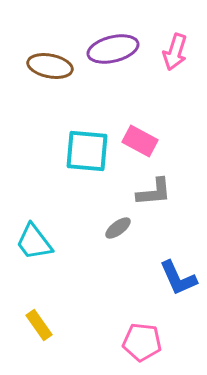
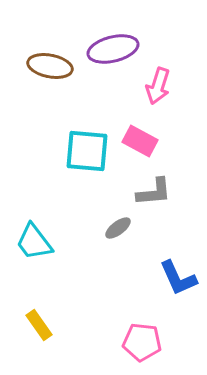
pink arrow: moved 17 px left, 34 px down
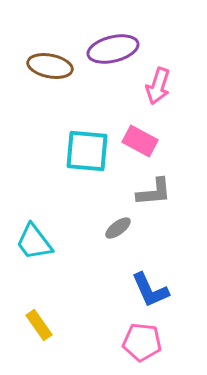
blue L-shape: moved 28 px left, 12 px down
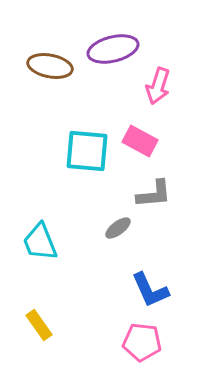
gray L-shape: moved 2 px down
cyan trapezoid: moved 6 px right; rotated 15 degrees clockwise
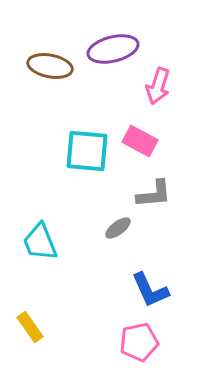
yellow rectangle: moved 9 px left, 2 px down
pink pentagon: moved 3 px left; rotated 18 degrees counterclockwise
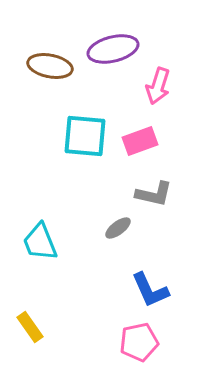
pink rectangle: rotated 48 degrees counterclockwise
cyan square: moved 2 px left, 15 px up
gray L-shape: rotated 18 degrees clockwise
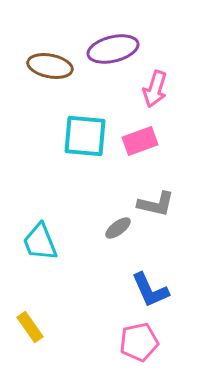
pink arrow: moved 3 px left, 3 px down
gray L-shape: moved 2 px right, 10 px down
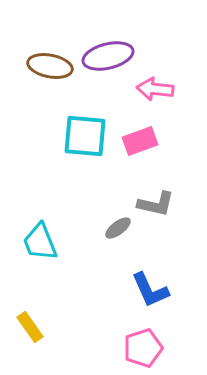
purple ellipse: moved 5 px left, 7 px down
pink arrow: rotated 78 degrees clockwise
pink pentagon: moved 4 px right, 6 px down; rotated 6 degrees counterclockwise
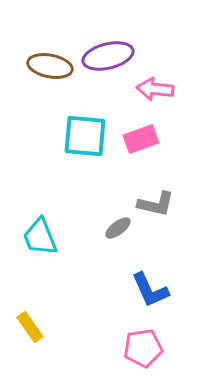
pink rectangle: moved 1 px right, 2 px up
cyan trapezoid: moved 5 px up
pink pentagon: rotated 9 degrees clockwise
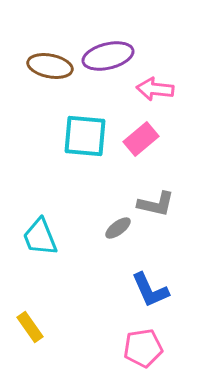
pink rectangle: rotated 20 degrees counterclockwise
